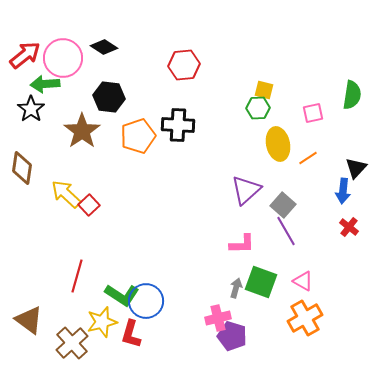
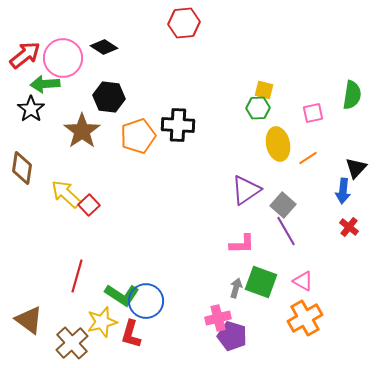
red hexagon: moved 42 px up
purple triangle: rotated 8 degrees clockwise
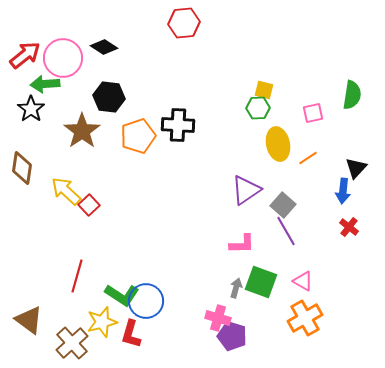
yellow arrow: moved 3 px up
pink cross: rotated 30 degrees clockwise
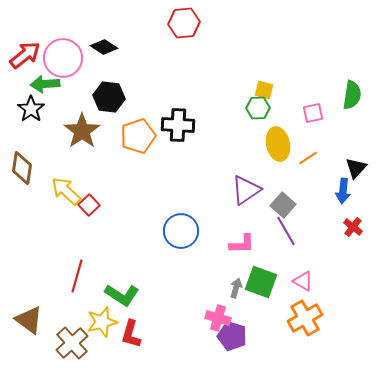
red cross: moved 4 px right
blue circle: moved 35 px right, 70 px up
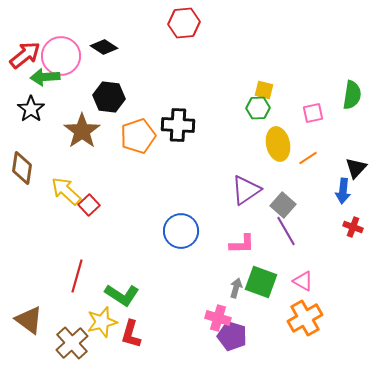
pink circle: moved 2 px left, 2 px up
green arrow: moved 7 px up
red cross: rotated 18 degrees counterclockwise
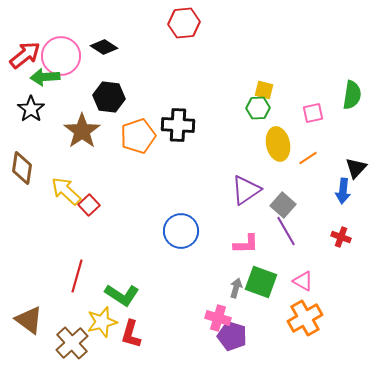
red cross: moved 12 px left, 10 px down
pink L-shape: moved 4 px right
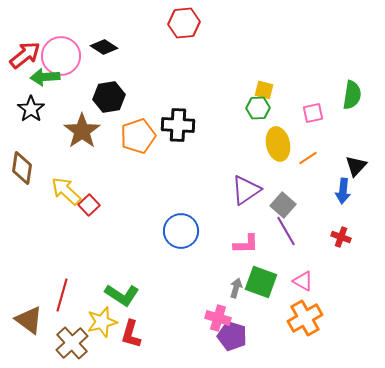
black hexagon: rotated 16 degrees counterclockwise
black triangle: moved 2 px up
red line: moved 15 px left, 19 px down
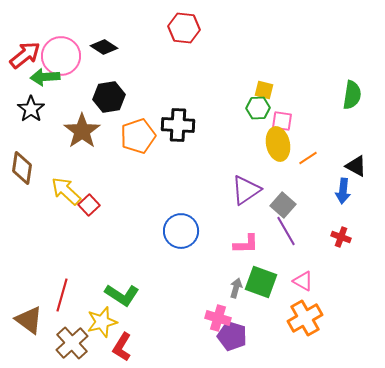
red hexagon: moved 5 px down; rotated 12 degrees clockwise
pink square: moved 31 px left, 8 px down; rotated 20 degrees clockwise
black triangle: rotated 45 degrees counterclockwise
red L-shape: moved 9 px left, 13 px down; rotated 16 degrees clockwise
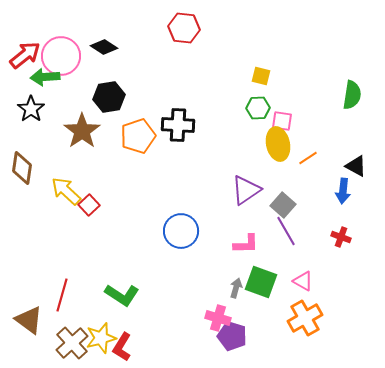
yellow square: moved 3 px left, 14 px up
yellow star: moved 1 px left, 16 px down
